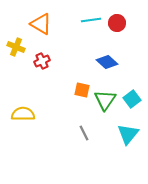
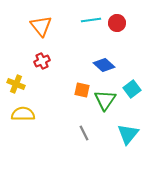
orange triangle: moved 2 px down; rotated 20 degrees clockwise
yellow cross: moved 37 px down
blue diamond: moved 3 px left, 3 px down
cyan square: moved 10 px up
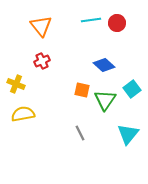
yellow semicircle: rotated 10 degrees counterclockwise
gray line: moved 4 px left
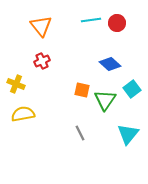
blue diamond: moved 6 px right, 1 px up
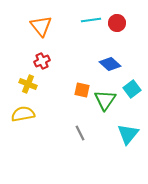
yellow cross: moved 12 px right
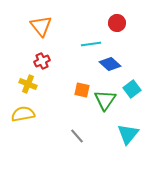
cyan line: moved 24 px down
gray line: moved 3 px left, 3 px down; rotated 14 degrees counterclockwise
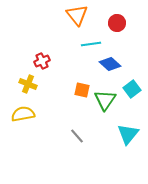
orange triangle: moved 36 px right, 11 px up
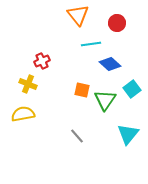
orange triangle: moved 1 px right
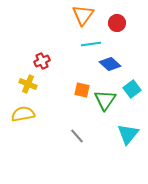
orange triangle: moved 5 px right; rotated 15 degrees clockwise
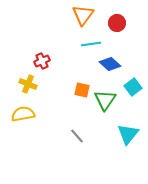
cyan square: moved 1 px right, 2 px up
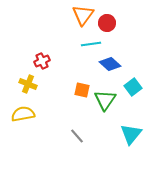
red circle: moved 10 px left
cyan triangle: moved 3 px right
